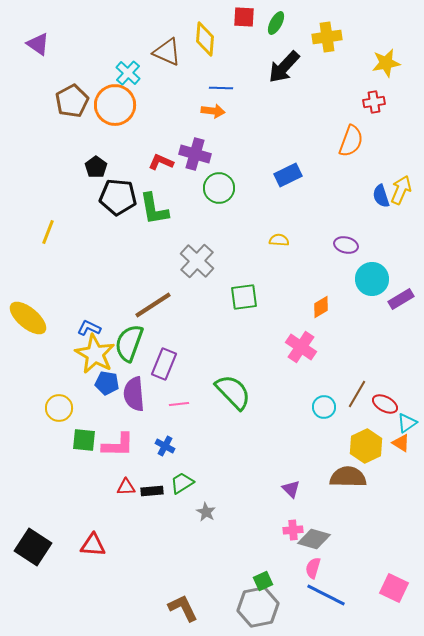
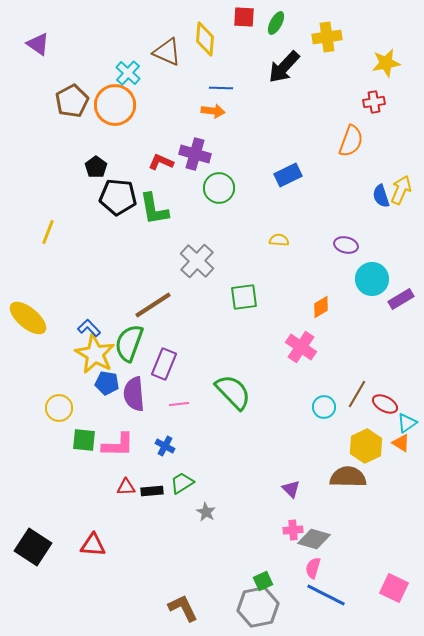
blue L-shape at (89, 328): rotated 20 degrees clockwise
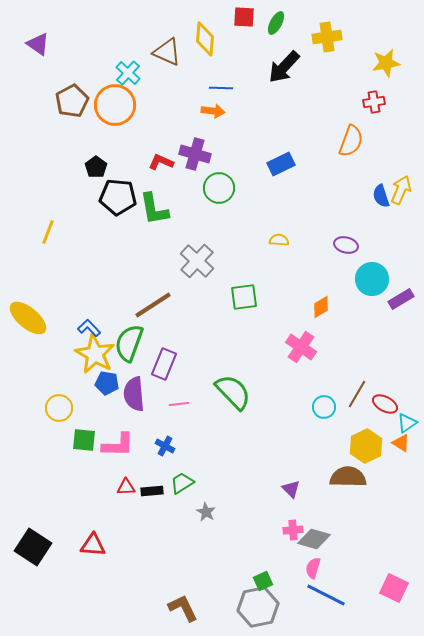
blue rectangle at (288, 175): moved 7 px left, 11 px up
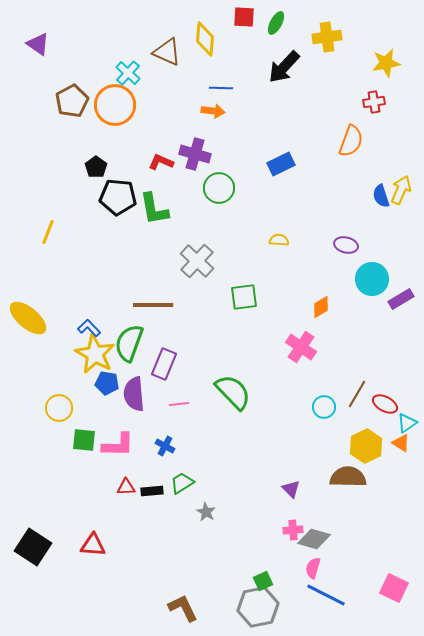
brown line at (153, 305): rotated 33 degrees clockwise
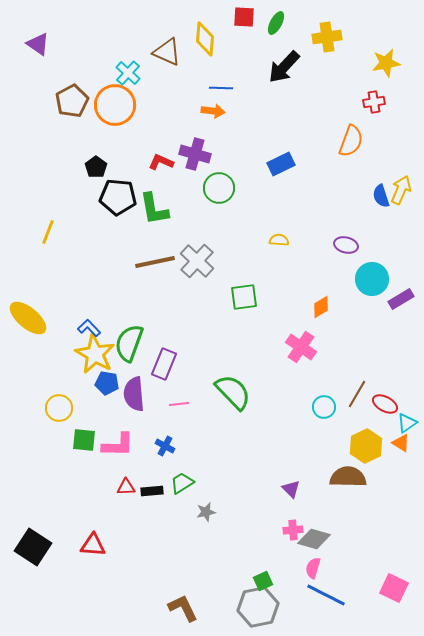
brown line at (153, 305): moved 2 px right, 43 px up; rotated 12 degrees counterclockwise
gray star at (206, 512): rotated 30 degrees clockwise
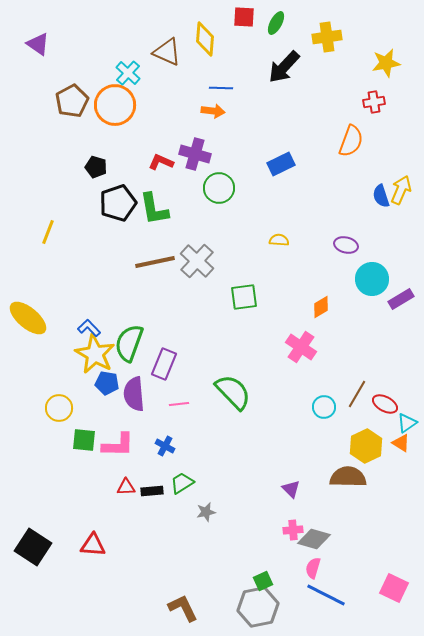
black pentagon at (96, 167): rotated 20 degrees counterclockwise
black pentagon at (118, 197): moved 6 px down; rotated 24 degrees counterclockwise
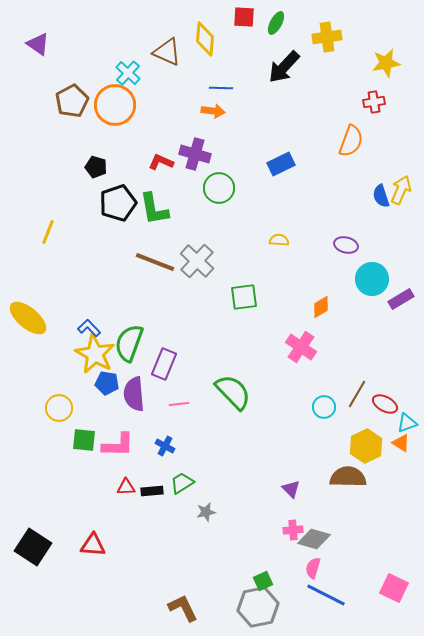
brown line at (155, 262): rotated 33 degrees clockwise
cyan triangle at (407, 423): rotated 15 degrees clockwise
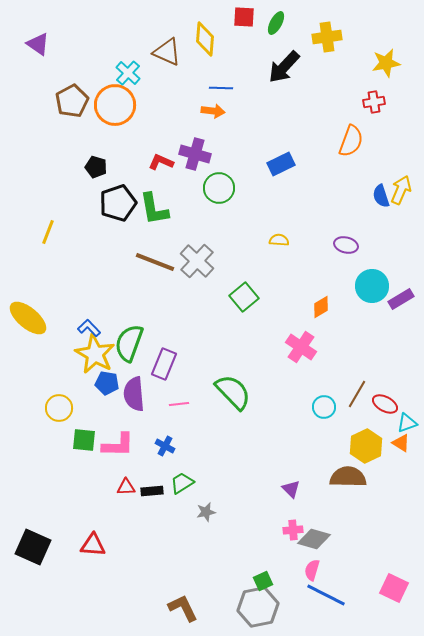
cyan circle at (372, 279): moved 7 px down
green square at (244, 297): rotated 32 degrees counterclockwise
black square at (33, 547): rotated 9 degrees counterclockwise
pink semicircle at (313, 568): moved 1 px left, 2 px down
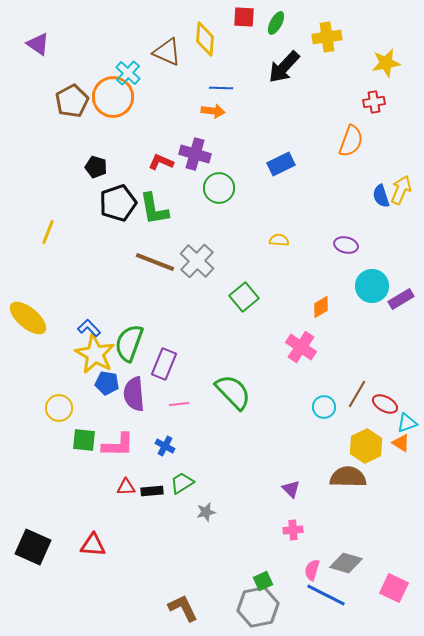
orange circle at (115, 105): moved 2 px left, 8 px up
gray diamond at (314, 539): moved 32 px right, 24 px down
